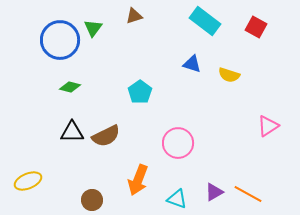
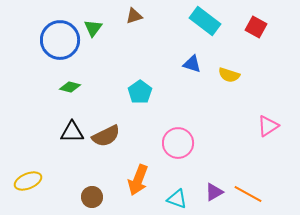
brown circle: moved 3 px up
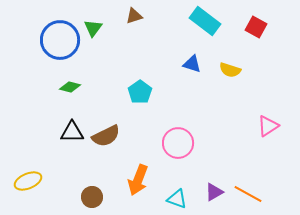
yellow semicircle: moved 1 px right, 5 px up
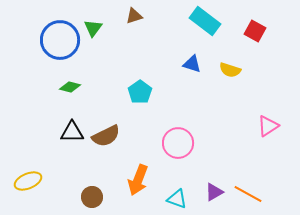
red square: moved 1 px left, 4 px down
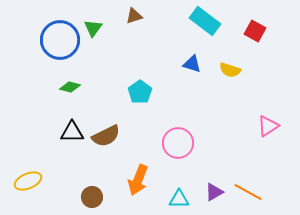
orange line: moved 2 px up
cyan triangle: moved 2 px right; rotated 20 degrees counterclockwise
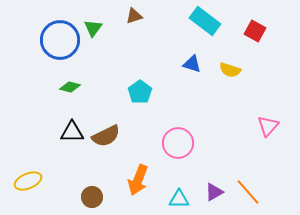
pink triangle: rotated 15 degrees counterclockwise
orange line: rotated 20 degrees clockwise
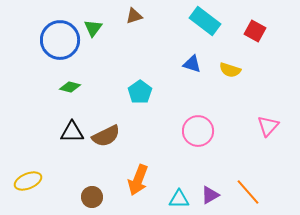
pink circle: moved 20 px right, 12 px up
purple triangle: moved 4 px left, 3 px down
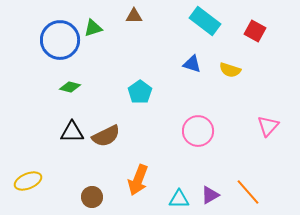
brown triangle: rotated 18 degrees clockwise
green triangle: rotated 36 degrees clockwise
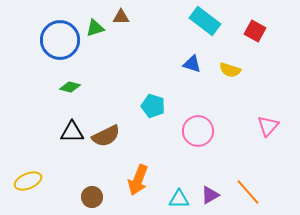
brown triangle: moved 13 px left, 1 px down
green triangle: moved 2 px right
cyan pentagon: moved 13 px right, 14 px down; rotated 20 degrees counterclockwise
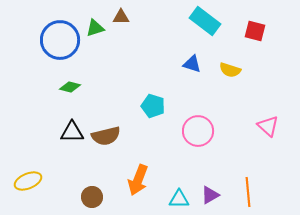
red square: rotated 15 degrees counterclockwise
pink triangle: rotated 30 degrees counterclockwise
brown semicircle: rotated 12 degrees clockwise
orange line: rotated 36 degrees clockwise
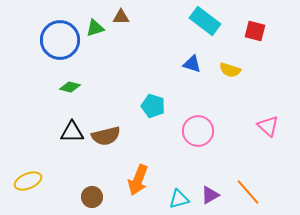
orange line: rotated 36 degrees counterclockwise
cyan triangle: rotated 15 degrees counterclockwise
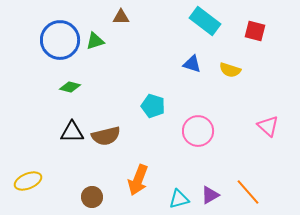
green triangle: moved 13 px down
